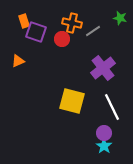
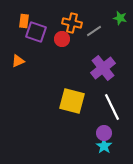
orange rectangle: rotated 24 degrees clockwise
gray line: moved 1 px right
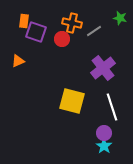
white line: rotated 8 degrees clockwise
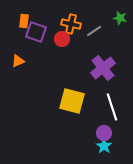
orange cross: moved 1 px left, 1 px down
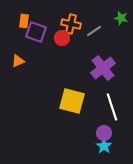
green star: moved 1 px right
red circle: moved 1 px up
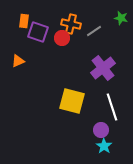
purple square: moved 2 px right
purple circle: moved 3 px left, 3 px up
